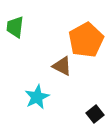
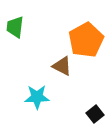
cyan star: rotated 25 degrees clockwise
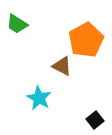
green trapezoid: moved 2 px right, 3 px up; rotated 65 degrees counterclockwise
cyan star: moved 2 px right, 1 px down; rotated 30 degrees clockwise
black square: moved 6 px down
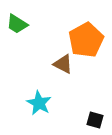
brown triangle: moved 1 px right, 2 px up
cyan star: moved 5 px down
black square: rotated 36 degrees counterclockwise
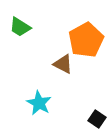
green trapezoid: moved 3 px right, 3 px down
black square: moved 2 px right, 1 px up; rotated 18 degrees clockwise
